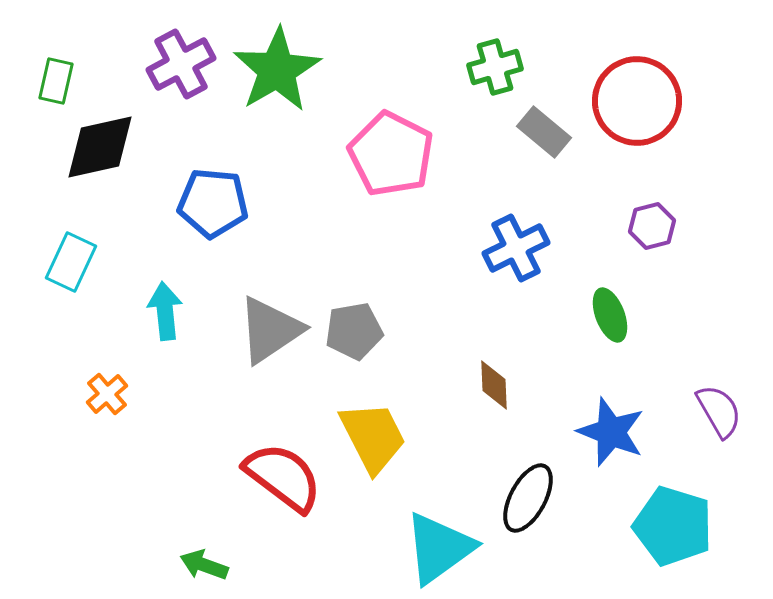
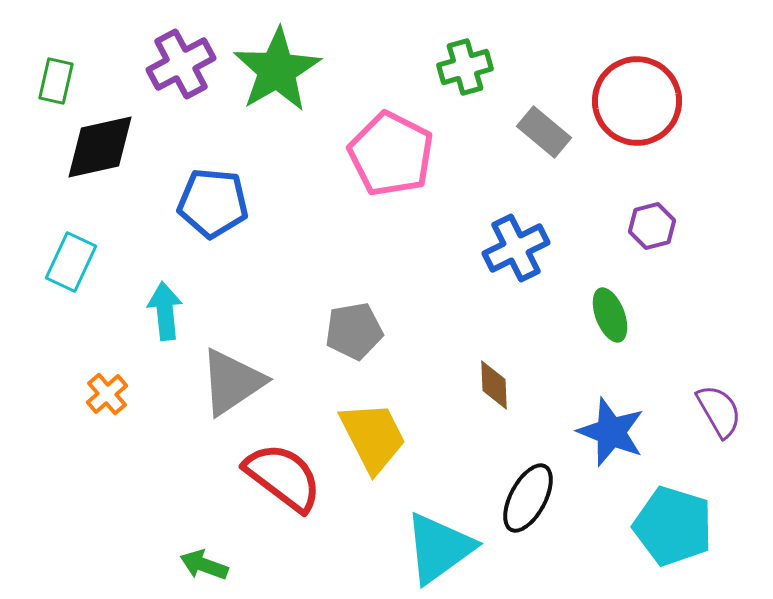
green cross: moved 30 px left
gray triangle: moved 38 px left, 52 px down
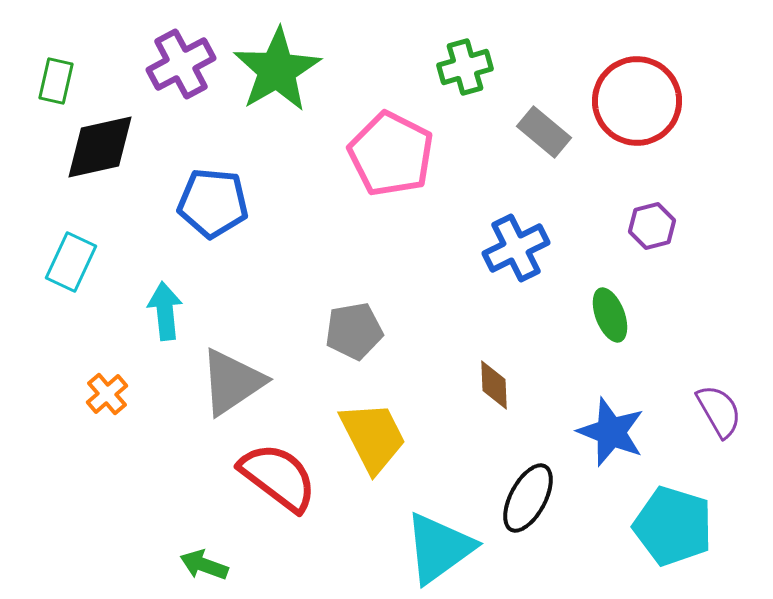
red semicircle: moved 5 px left
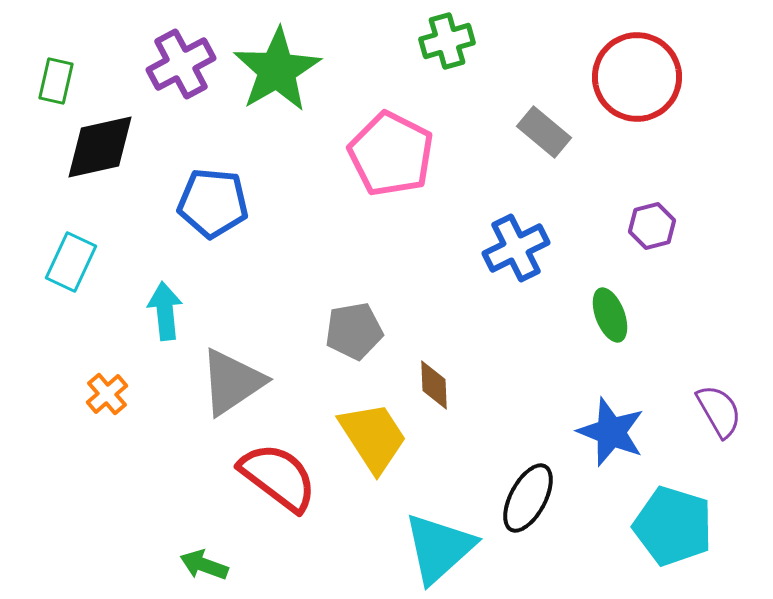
green cross: moved 18 px left, 26 px up
red circle: moved 24 px up
brown diamond: moved 60 px left
yellow trapezoid: rotated 6 degrees counterclockwise
cyan triangle: rotated 6 degrees counterclockwise
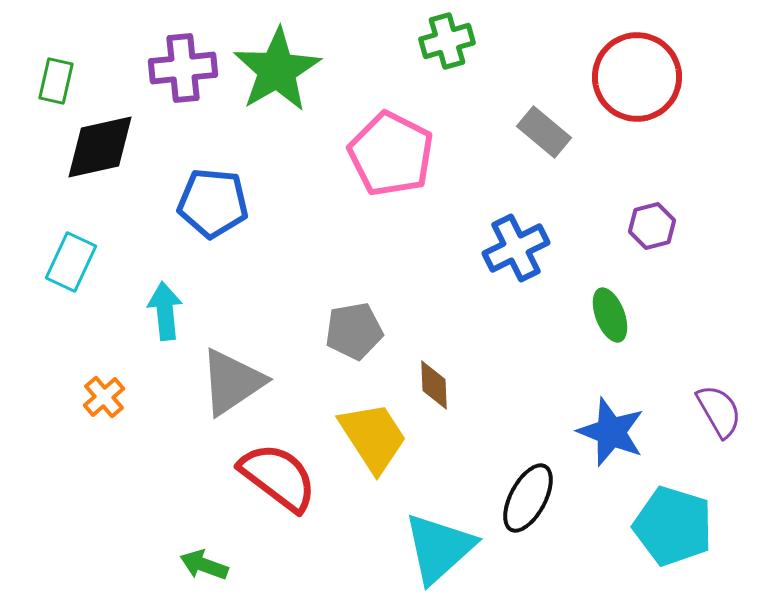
purple cross: moved 2 px right, 4 px down; rotated 22 degrees clockwise
orange cross: moved 3 px left, 3 px down
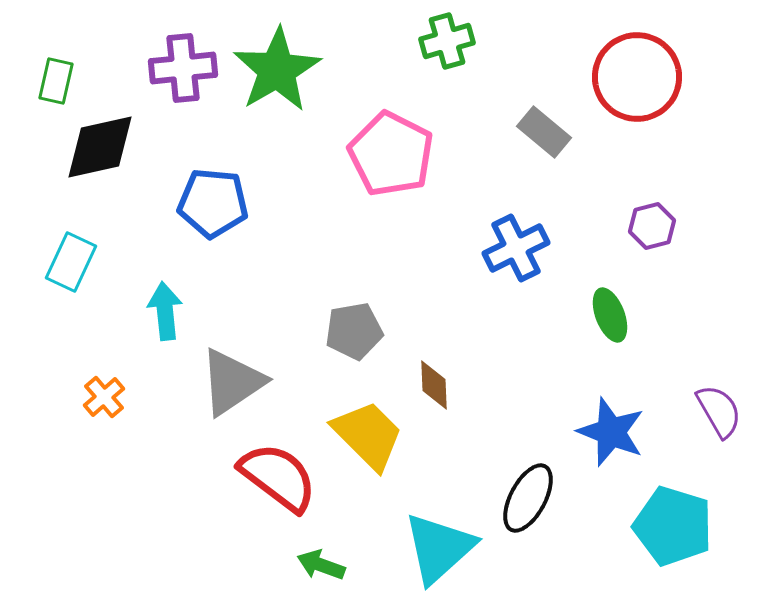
yellow trapezoid: moved 5 px left, 2 px up; rotated 12 degrees counterclockwise
green arrow: moved 117 px right
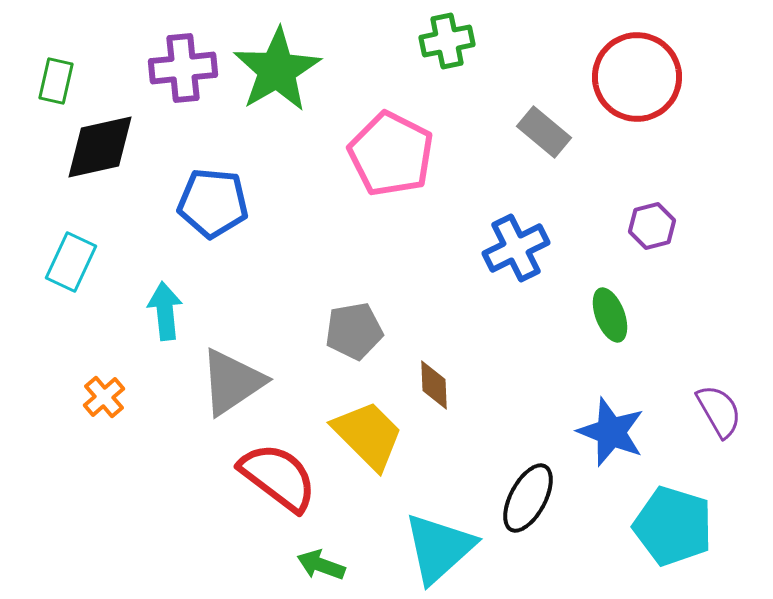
green cross: rotated 4 degrees clockwise
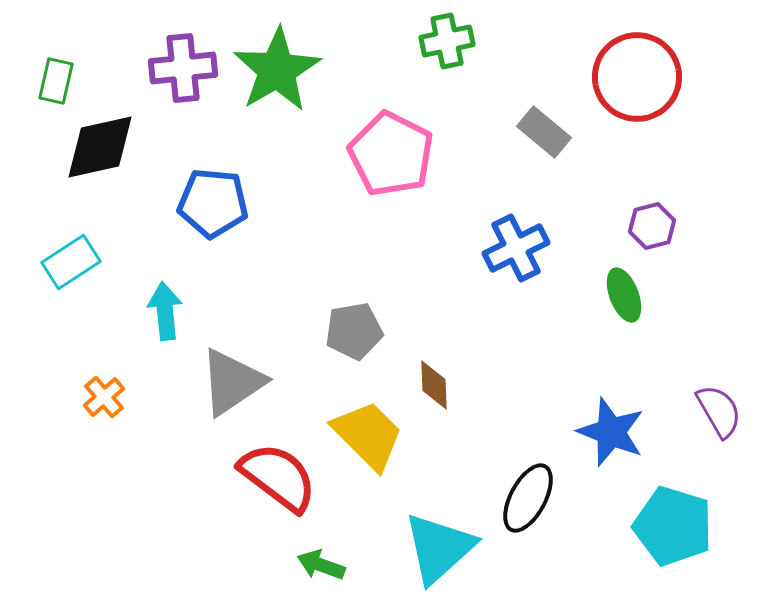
cyan rectangle: rotated 32 degrees clockwise
green ellipse: moved 14 px right, 20 px up
